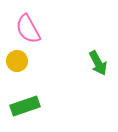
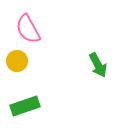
green arrow: moved 2 px down
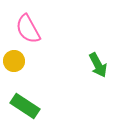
yellow circle: moved 3 px left
green rectangle: rotated 52 degrees clockwise
